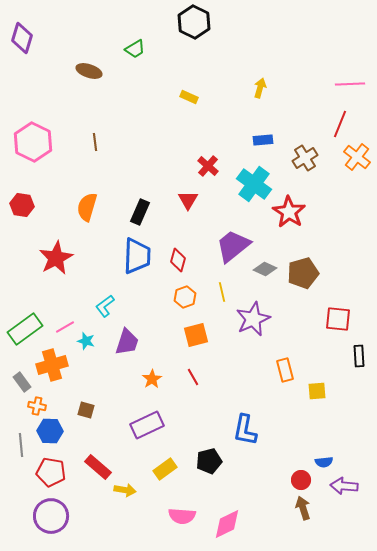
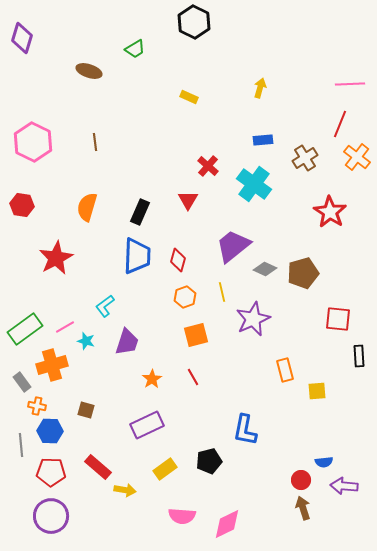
red star at (289, 212): moved 41 px right
red pentagon at (51, 472): rotated 8 degrees counterclockwise
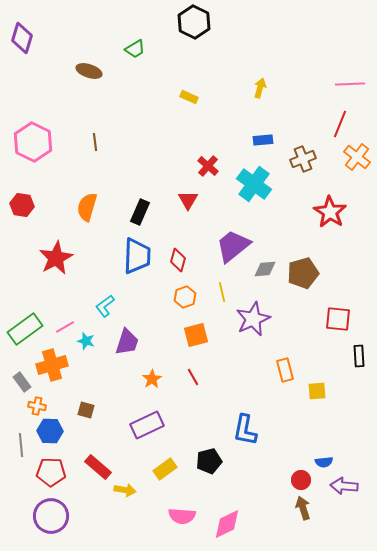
brown cross at (305, 158): moved 2 px left, 1 px down; rotated 10 degrees clockwise
gray diamond at (265, 269): rotated 30 degrees counterclockwise
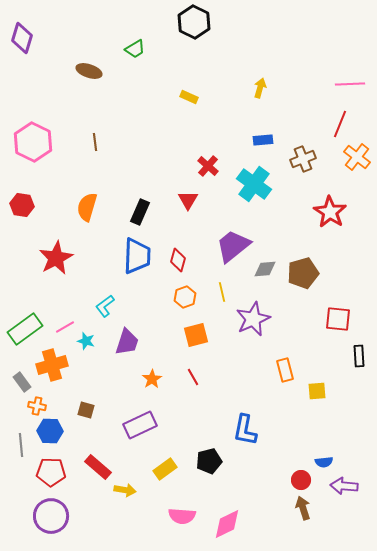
purple rectangle at (147, 425): moved 7 px left
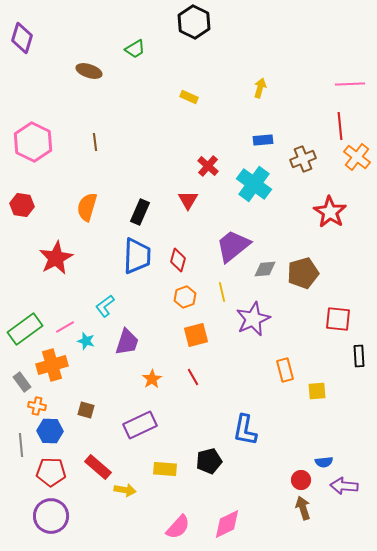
red line at (340, 124): moved 2 px down; rotated 28 degrees counterclockwise
yellow rectangle at (165, 469): rotated 40 degrees clockwise
pink semicircle at (182, 516): moved 4 px left, 11 px down; rotated 52 degrees counterclockwise
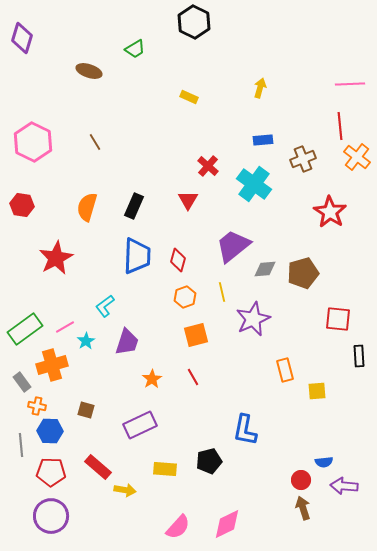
brown line at (95, 142): rotated 24 degrees counterclockwise
black rectangle at (140, 212): moved 6 px left, 6 px up
cyan star at (86, 341): rotated 24 degrees clockwise
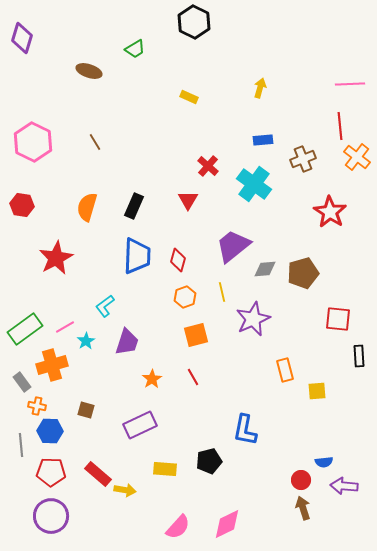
red rectangle at (98, 467): moved 7 px down
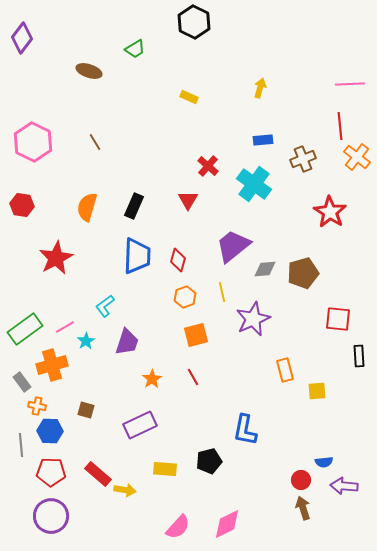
purple diamond at (22, 38): rotated 20 degrees clockwise
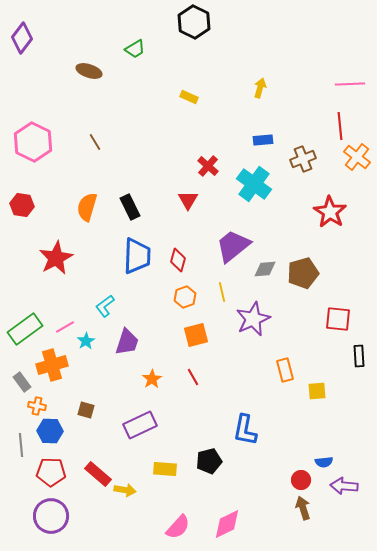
black rectangle at (134, 206): moved 4 px left, 1 px down; rotated 50 degrees counterclockwise
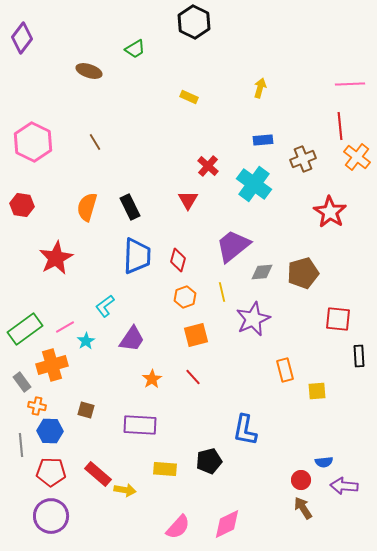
gray diamond at (265, 269): moved 3 px left, 3 px down
purple trapezoid at (127, 342): moved 5 px right, 3 px up; rotated 16 degrees clockwise
red line at (193, 377): rotated 12 degrees counterclockwise
purple rectangle at (140, 425): rotated 28 degrees clockwise
brown arrow at (303, 508): rotated 15 degrees counterclockwise
